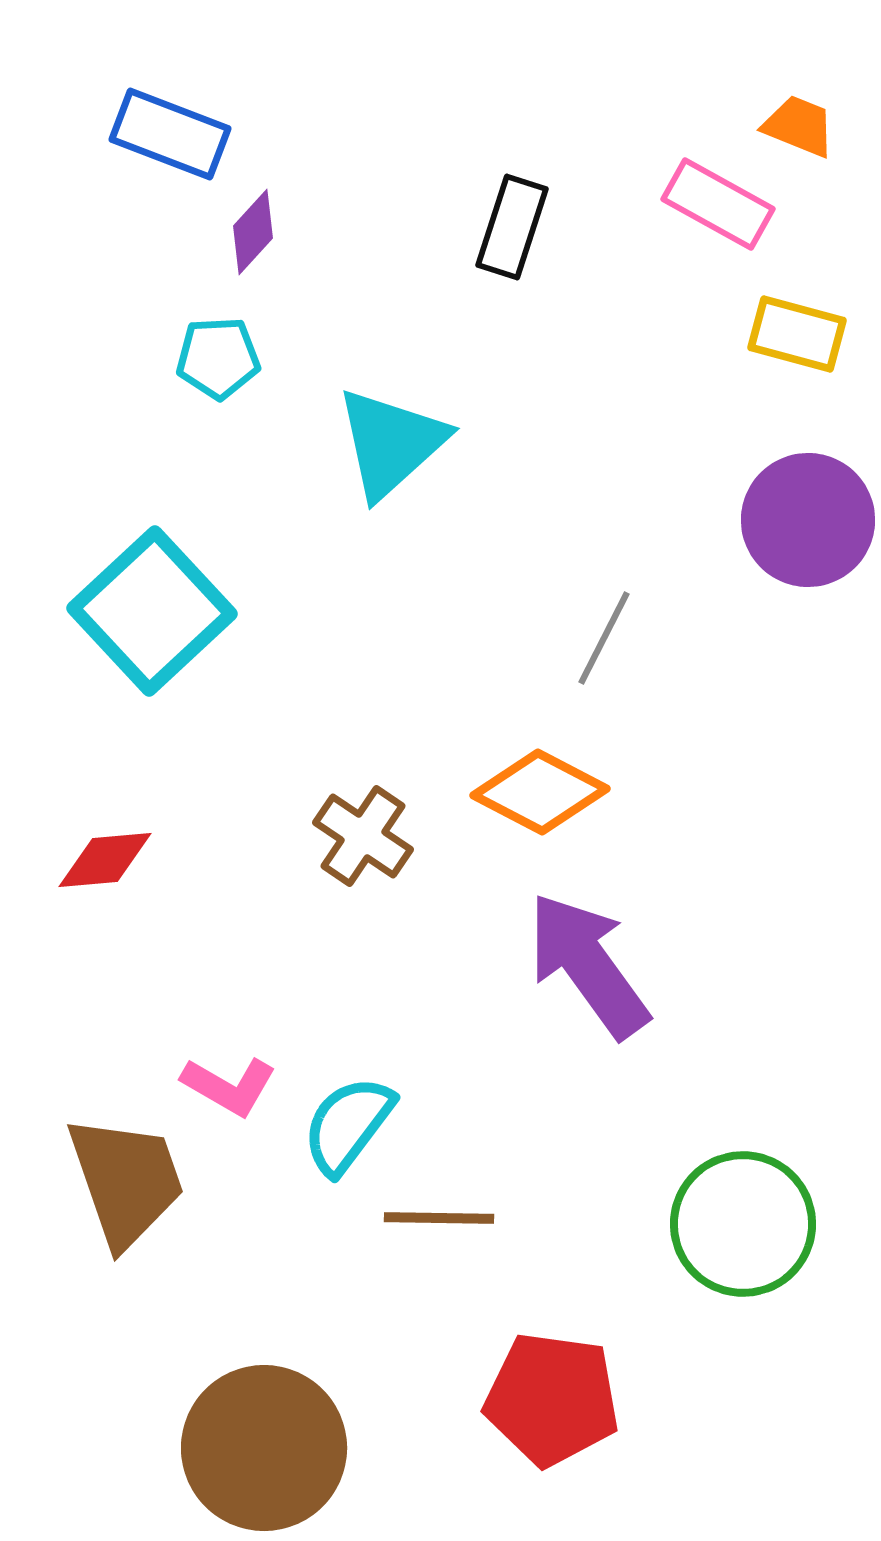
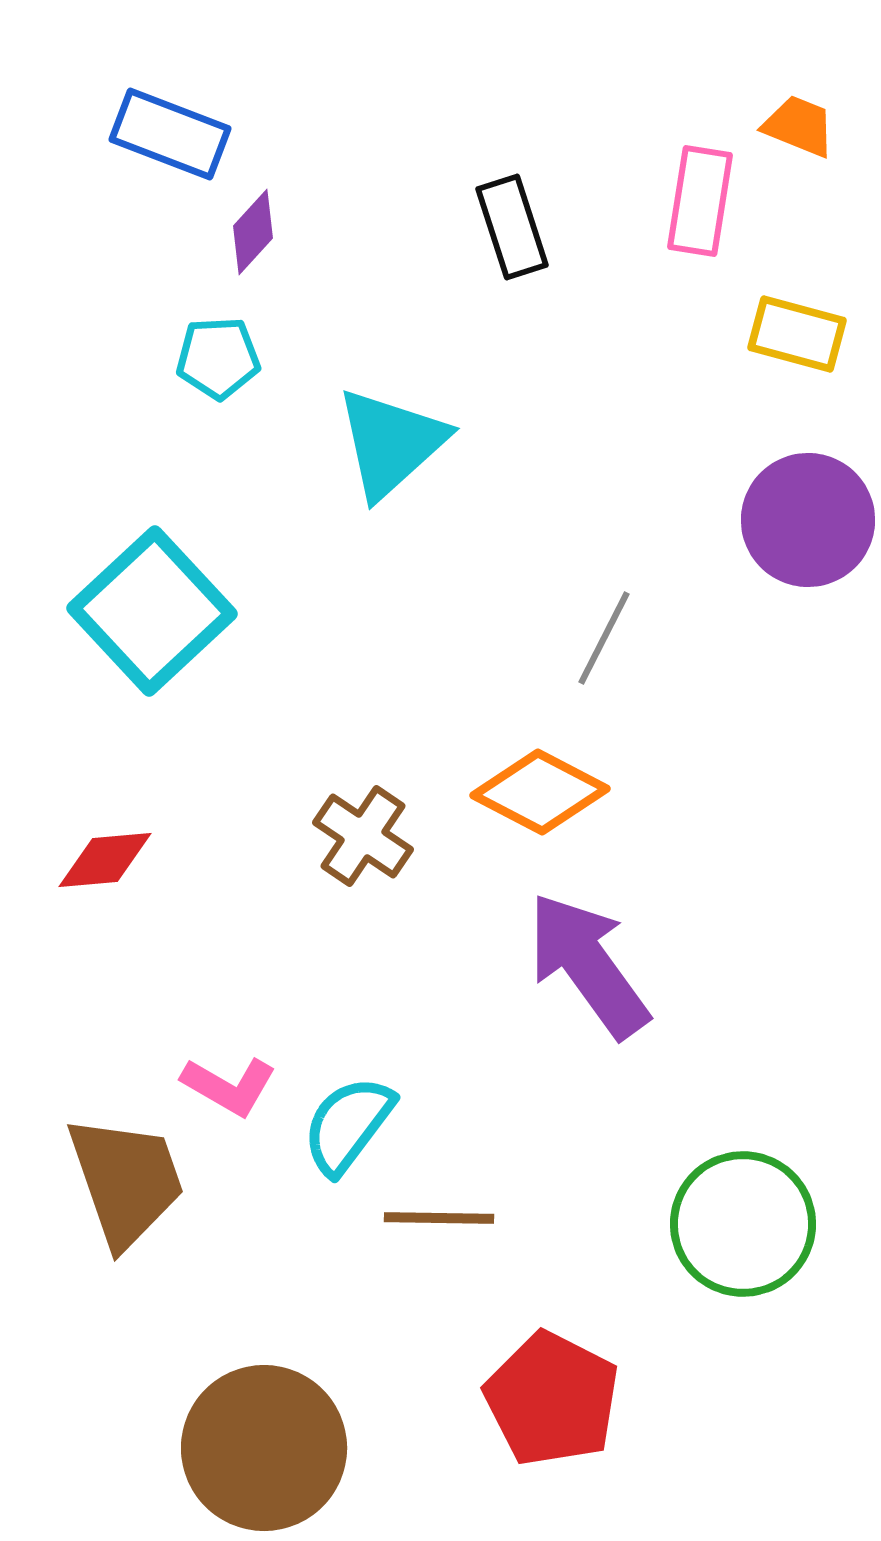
pink rectangle: moved 18 px left, 3 px up; rotated 70 degrees clockwise
black rectangle: rotated 36 degrees counterclockwise
red pentagon: rotated 19 degrees clockwise
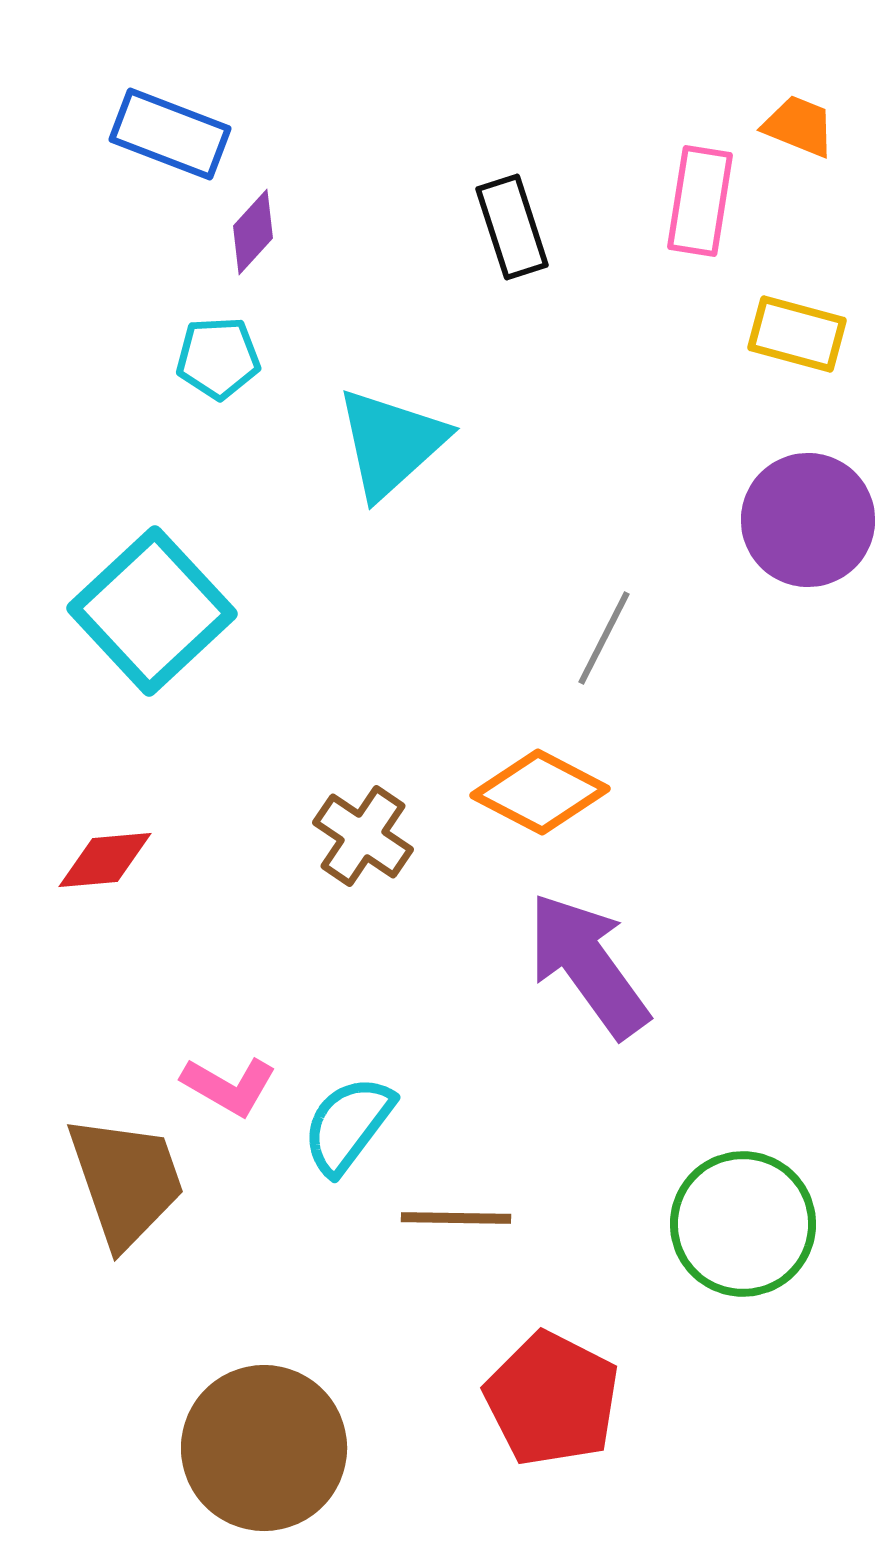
brown line: moved 17 px right
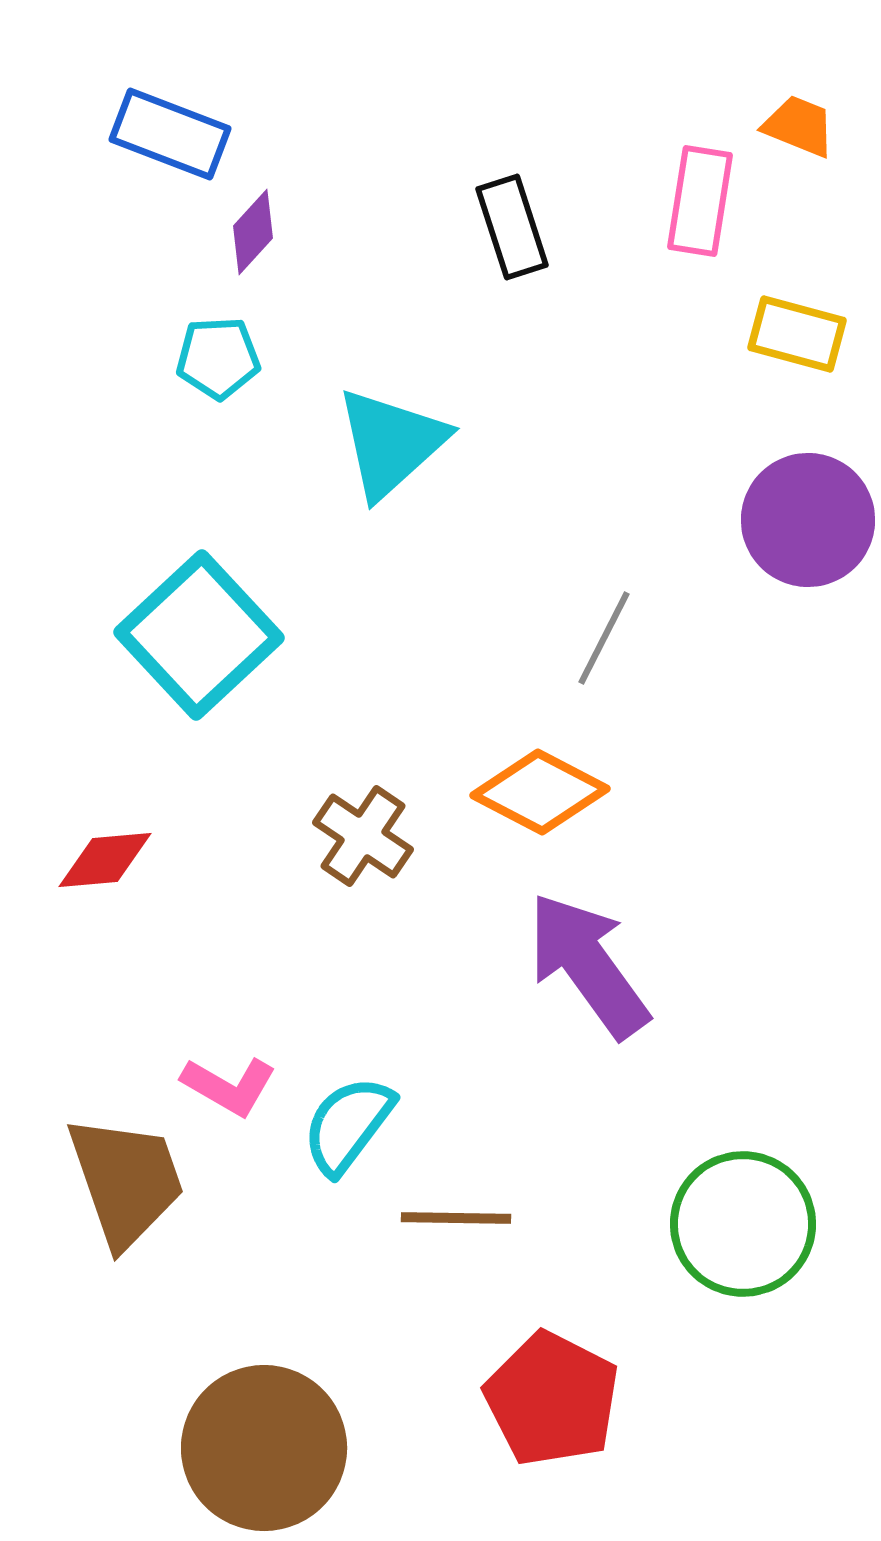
cyan square: moved 47 px right, 24 px down
